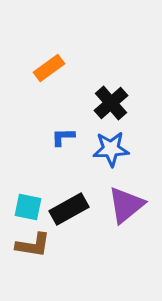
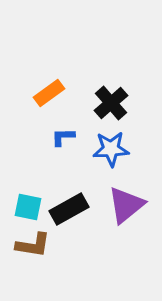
orange rectangle: moved 25 px down
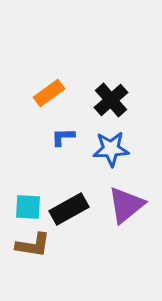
black cross: moved 3 px up
cyan square: rotated 8 degrees counterclockwise
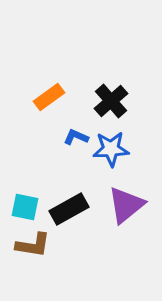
orange rectangle: moved 4 px down
black cross: moved 1 px down
blue L-shape: moved 13 px right; rotated 25 degrees clockwise
cyan square: moved 3 px left; rotated 8 degrees clockwise
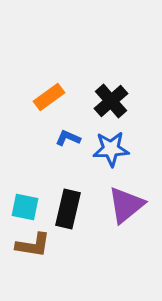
blue L-shape: moved 8 px left, 1 px down
black rectangle: moved 1 px left; rotated 48 degrees counterclockwise
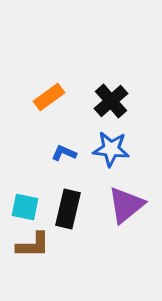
blue L-shape: moved 4 px left, 15 px down
blue star: rotated 9 degrees clockwise
brown L-shape: rotated 9 degrees counterclockwise
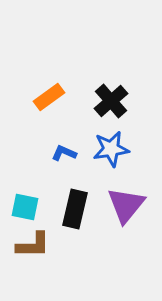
blue star: rotated 15 degrees counterclockwise
purple triangle: rotated 12 degrees counterclockwise
black rectangle: moved 7 px right
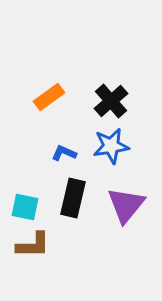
blue star: moved 3 px up
black rectangle: moved 2 px left, 11 px up
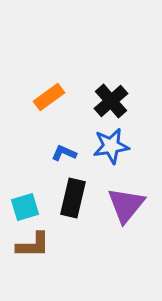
cyan square: rotated 28 degrees counterclockwise
